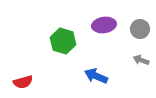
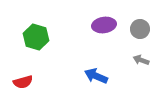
green hexagon: moved 27 px left, 4 px up
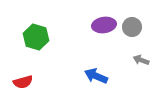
gray circle: moved 8 px left, 2 px up
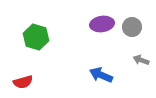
purple ellipse: moved 2 px left, 1 px up
blue arrow: moved 5 px right, 1 px up
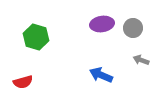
gray circle: moved 1 px right, 1 px down
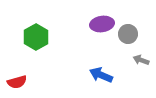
gray circle: moved 5 px left, 6 px down
green hexagon: rotated 15 degrees clockwise
red semicircle: moved 6 px left
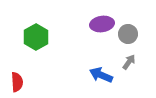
gray arrow: moved 12 px left, 2 px down; rotated 105 degrees clockwise
red semicircle: rotated 78 degrees counterclockwise
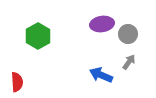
green hexagon: moved 2 px right, 1 px up
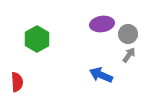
green hexagon: moved 1 px left, 3 px down
gray arrow: moved 7 px up
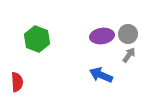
purple ellipse: moved 12 px down
green hexagon: rotated 10 degrees counterclockwise
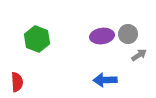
gray arrow: moved 10 px right; rotated 21 degrees clockwise
blue arrow: moved 4 px right, 5 px down; rotated 25 degrees counterclockwise
